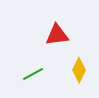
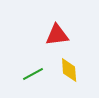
yellow diamond: moved 10 px left; rotated 30 degrees counterclockwise
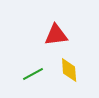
red triangle: moved 1 px left
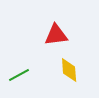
green line: moved 14 px left, 1 px down
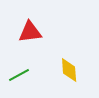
red triangle: moved 26 px left, 3 px up
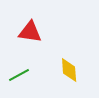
red triangle: rotated 15 degrees clockwise
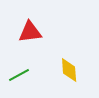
red triangle: rotated 15 degrees counterclockwise
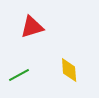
red triangle: moved 2 px right, 5 px up; rotated 10 degrees counterclockwise
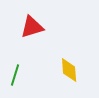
green line: moved 4 px left; rotated 45 degrees counterclockwise
